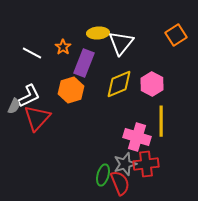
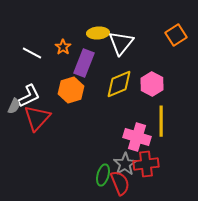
gray star: rotated 15 degrees counterclockwise
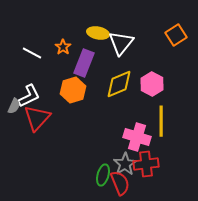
yellow ellipse: rotated 15 degrees clockwise
orange hexagon: moved 2 px right
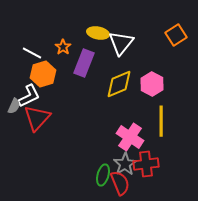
orange hexagon: moved 30 px left, 16 px up
pink cross: moved 7 px left; rotated 16 degrees clockwise
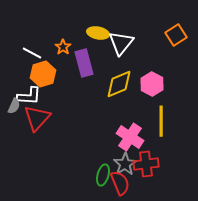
purple rectangle: rotated 36 degrees counterclockwise
white L-shape: rotated 30 degrees clockwise
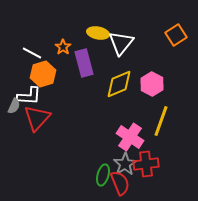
yellow line: rotated 20 degrees clockwise
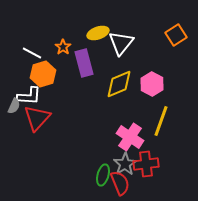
yellow ellipse: rotated 30 degrees counterclockwise
